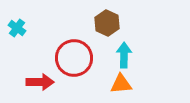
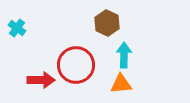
red circle: moved 2 px right, 7 px down
red arrow: moved 1 px right, 2 px up
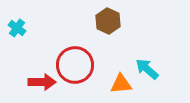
brown hexagon: moved 1 px right, 2 px up
cyan arrow: moved 23 px right, 14 px down; rotated 50 degrees counterclockwise
red circle: moved 1 px left
red arrow: moved 1 px right, 2 px down
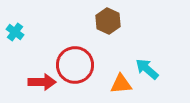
cyan cross: moved 2 px left, 4 px down
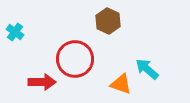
red circle: moved 6 px up
orange triangle: rotated 25 degrees clockwise
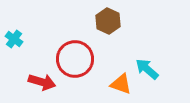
cyan cross: moved 1 px left, 7 px down
red arrow: rotated 16 degrees clockwise
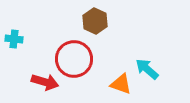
brown hexagon: moved 13 px left
cyan cross: rotated 30 degrees counterclockwise
red circle: moved 1 px left
red arrow: moved 3 px right
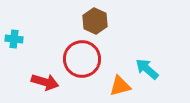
red circle: moved 8 px right
orange triangle: moved 1 px left, 2 px down; rotated 35 degrees counterclockwise
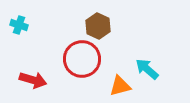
brown hexagon: moved 3 px right, 5 px down
cyan cross: moved 5 px right, 14 px up; rotated 12 degrees clockwise
red arrow: moved 12 px left, 2 px up
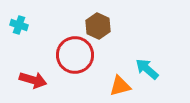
red circle: moved 7 px left, 4 px up
